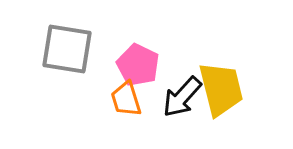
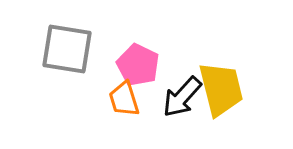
orange trapezoid: moved 2 px left
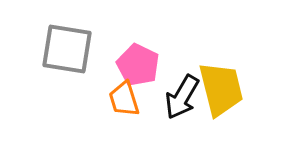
black arrow: rotated 12 degrees counterclockwise
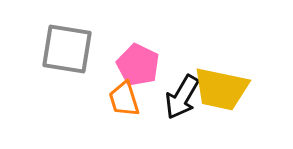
yellow trapezoid: rotated 116 degrees clockwise
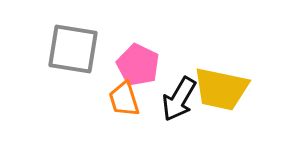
gray square: moved 6 px right
black arrow: moved 3 px left, 2 px down
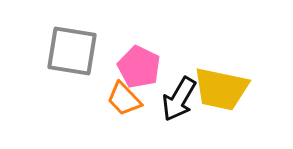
gray square: moved 1 px left, 2 px down
pink pentagon: moved 1 px right, 2 px down
orange trapezoid: rotated 27 degrees counterclockwise
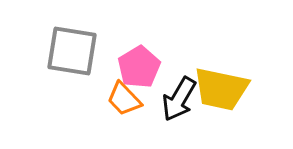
pink pentagon: rotated 15 degrees clockwise
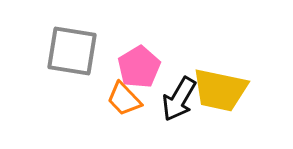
yellow trapezoid: moved 1 px left, 1 px down
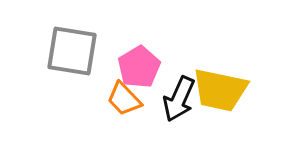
black arrow: rotated 6 degrees counterclockwise
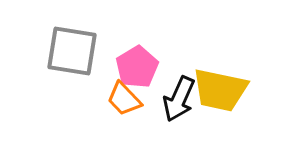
pink pentagon: moved 2 px left
